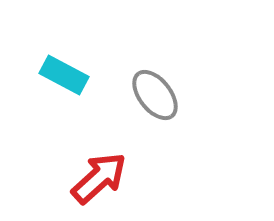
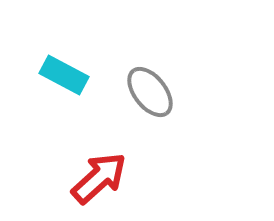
gray ellipse: moved 5 px left, 3 px up
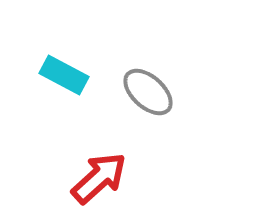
gray ellipse: moved 2 px left; rotated 10 degrees counterclockwise
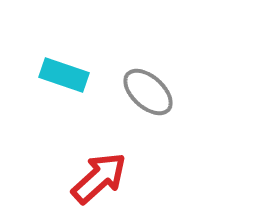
cyan rectangle: rotated 9 degrees counterclockwise
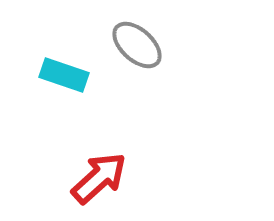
gray ellipse: moved 11 px left, 47 px up
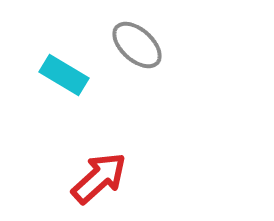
cyan rectangle: rotated 12 degrees clockwise
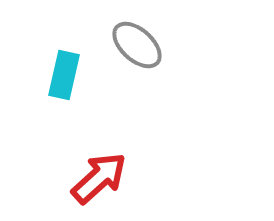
cyan rectangle: rotated 72 degrees clockwise
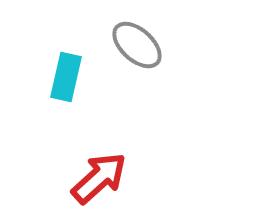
cyan rectangle: moved 2 px right, 2 px down
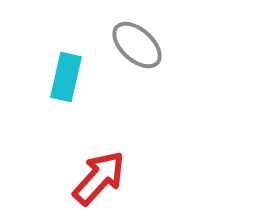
red arrow: rotated 6 degrees counterclockwise
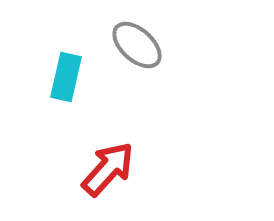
red arrow: moved 9 px right, 9 px up
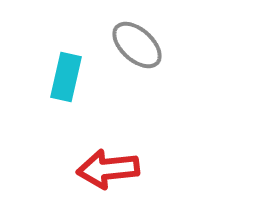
red arrow: rotated 138 degrees counterclockwise
